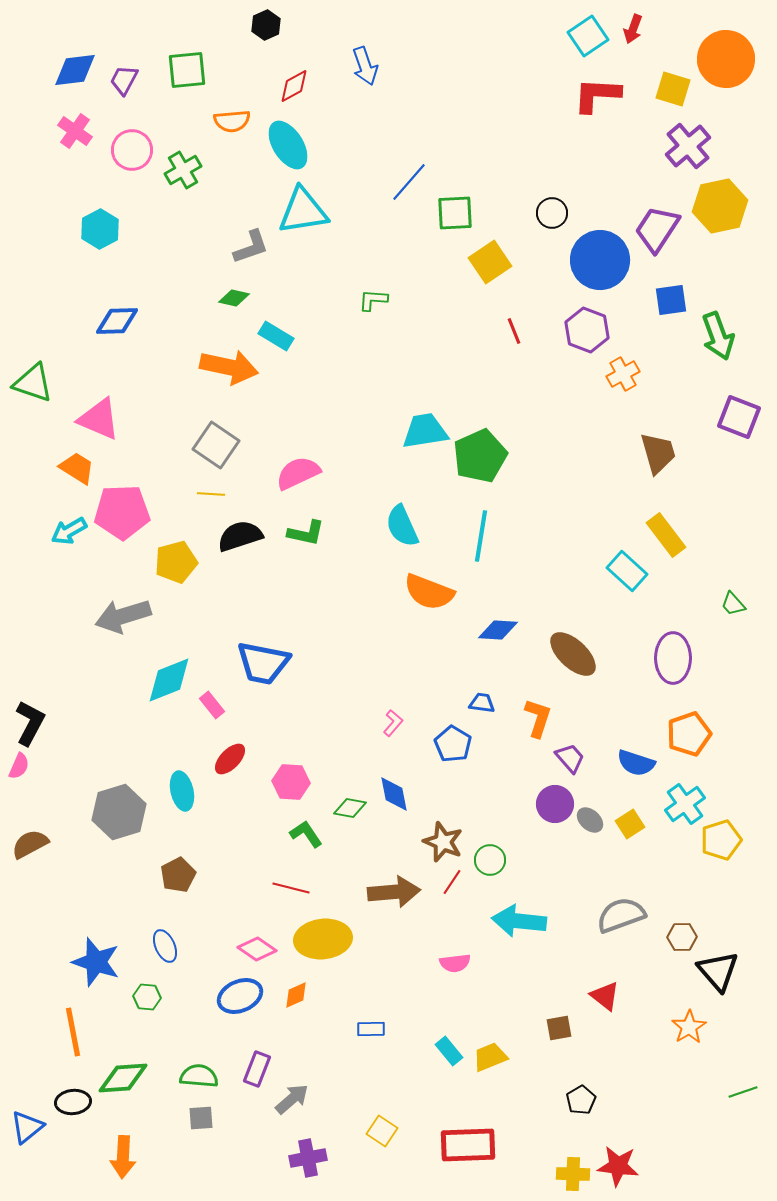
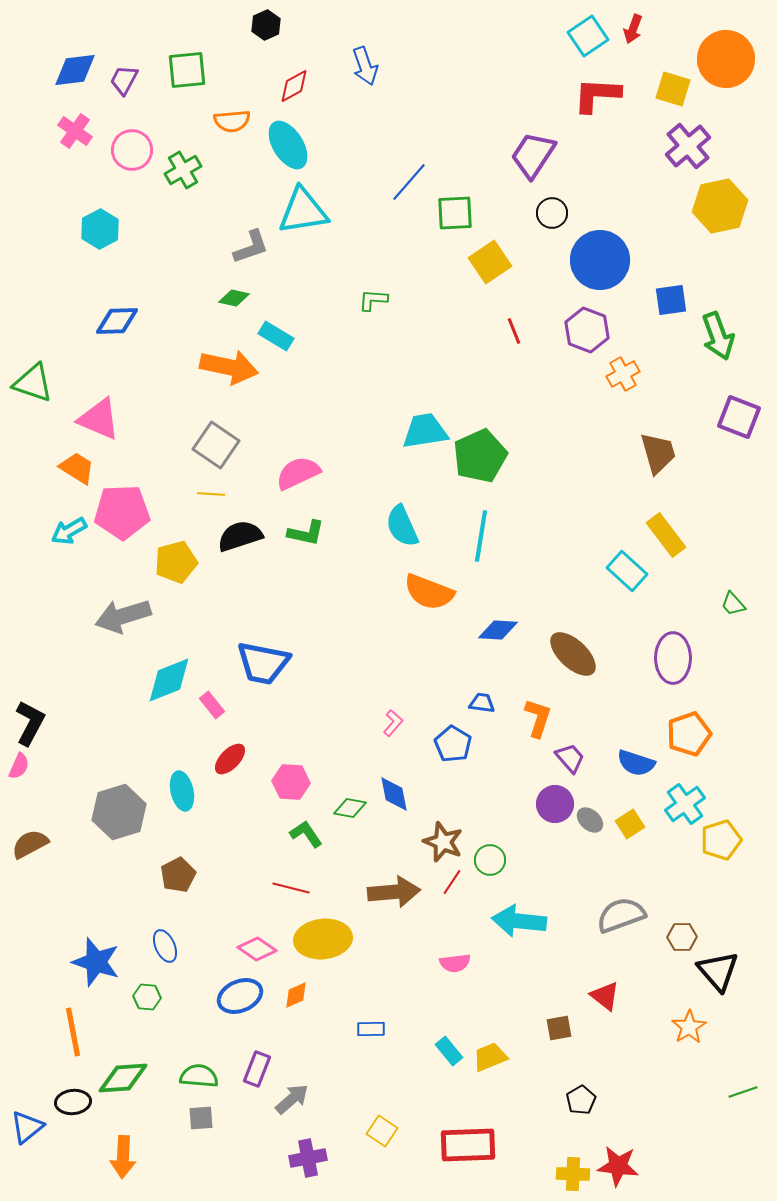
purple trapezoid at (657, 229): moved 124 px left, 74 px up
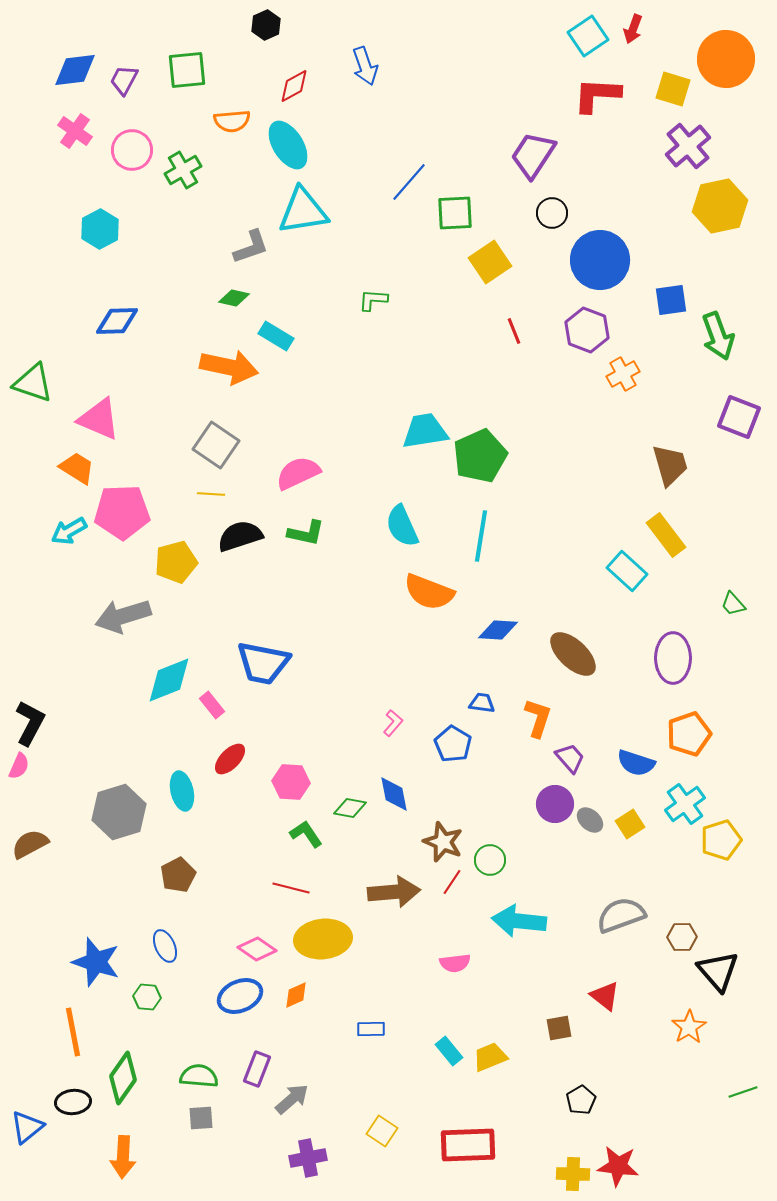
brown trapezoid at (658, 453): moved 12 px right, 12 px down
green diamond at (123, 1078): rotated 51 degrees counterclockwise
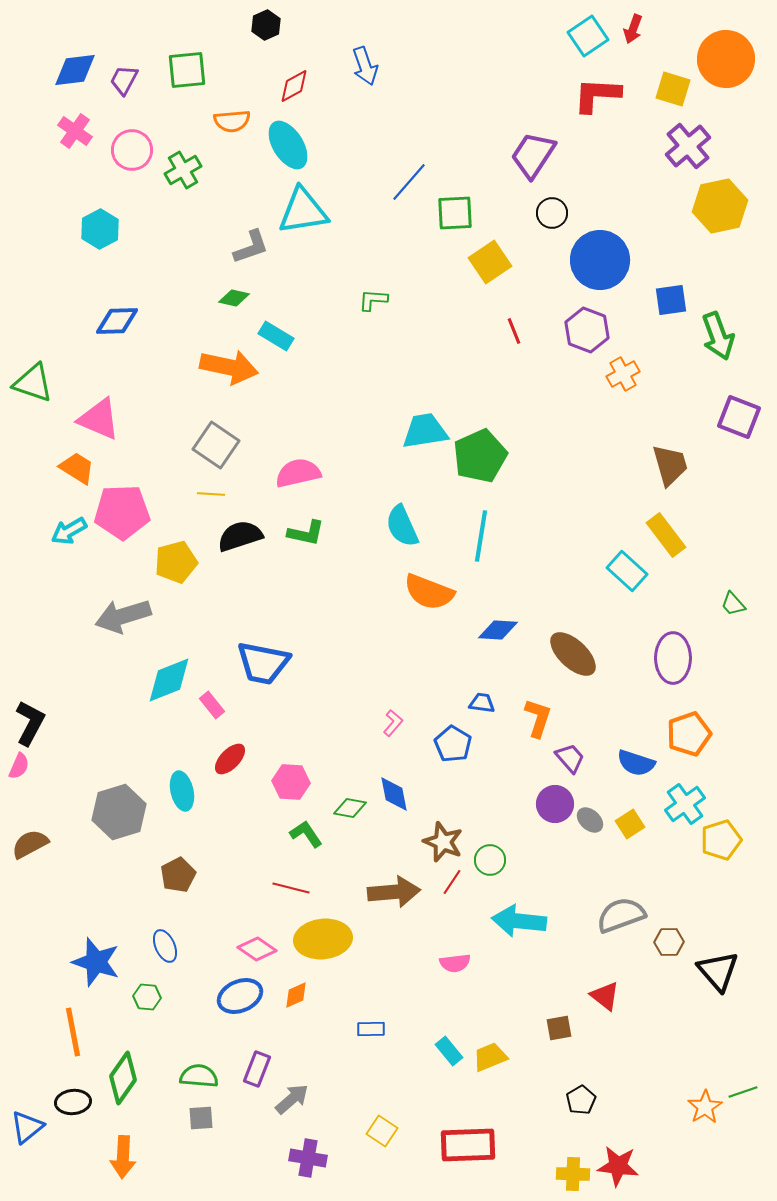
pink semicircle at (298, 473): rotated 12 degrees clockwise
brown hexagon at (682, 937): moved 13 px left, 5 px down
orange star at (689, 1027): moved 16 px right, 80 px down
purple cross at (308, 1158): rotated 21 degrees clockwise
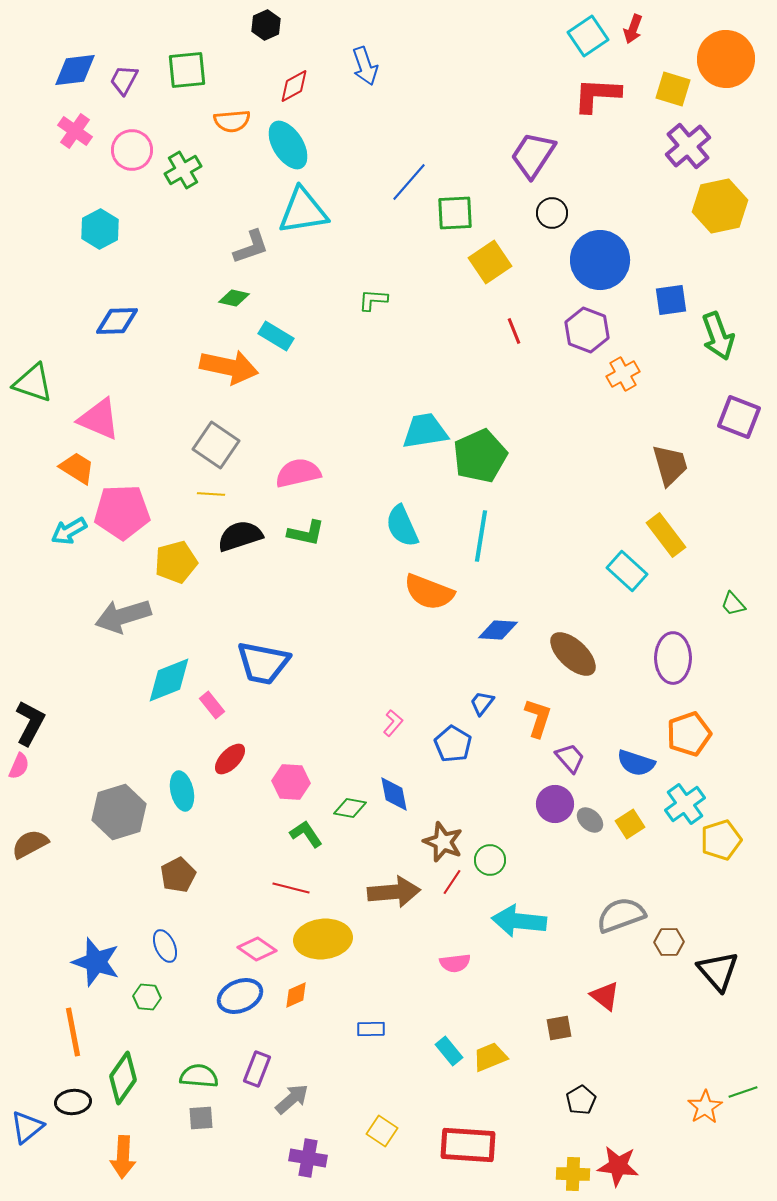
blue trapezoid at (482, 703): rotated 60 degrees counterclockwise
red rectangle at (468, 1145): rotated 6 degrees clockwise
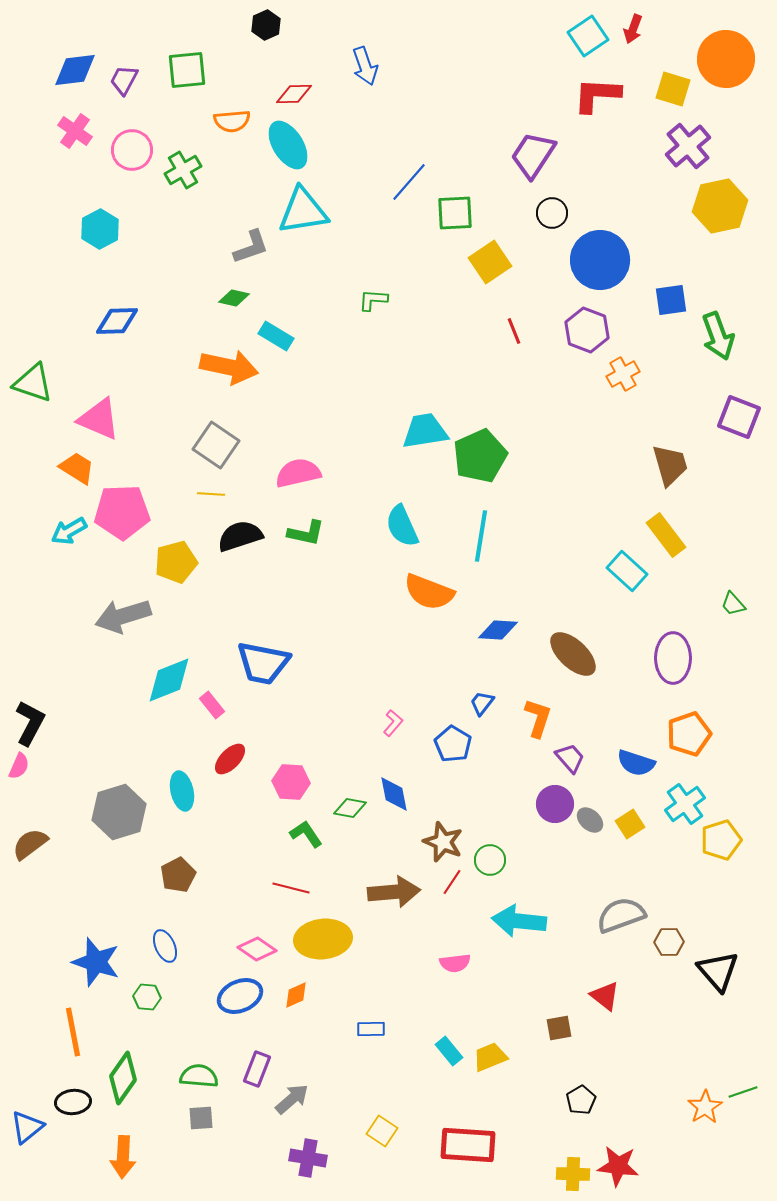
red diamond at (294, 86): moved 8 px down; rotated 27 degrees clockwise
brown semicircle at (30, 844): rotated 9 degrees counterclockwise
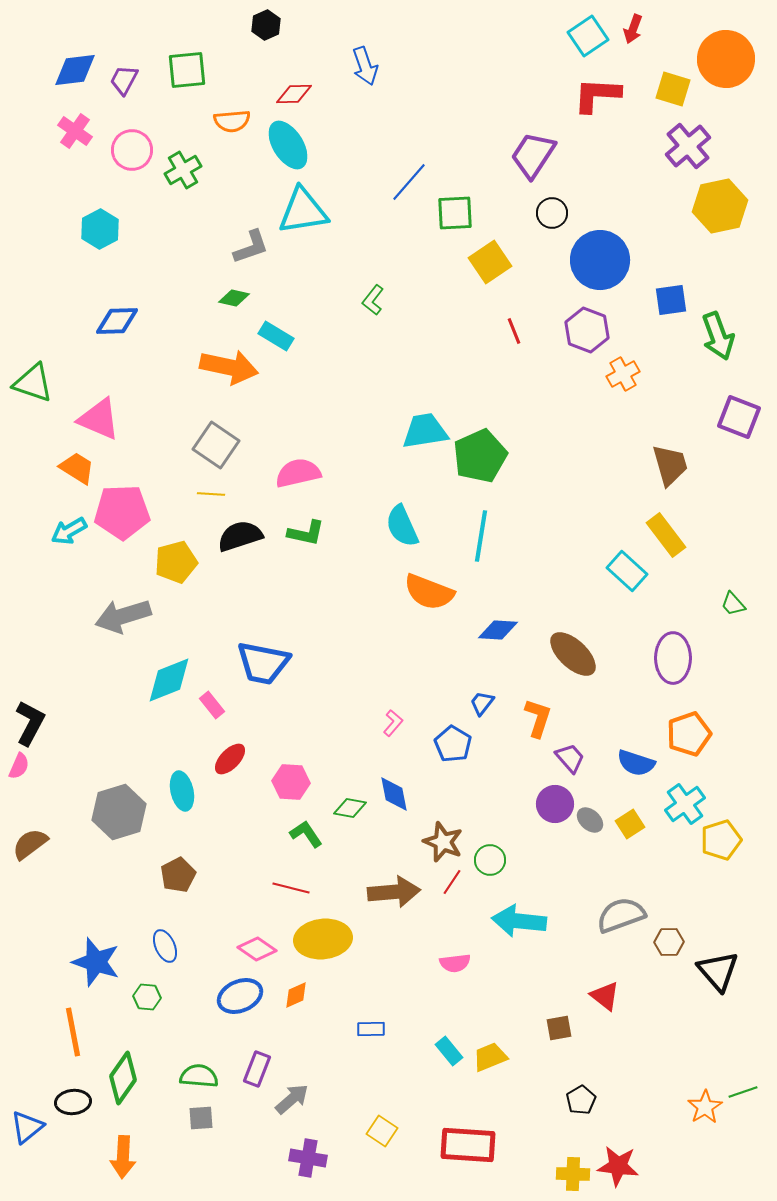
green L-shape at (373, 300): rotated 56 degrees counterclockwise
